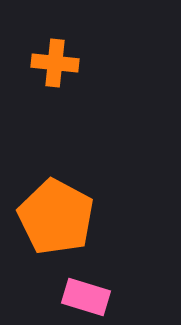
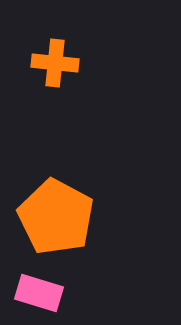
pink rectangle: moved 47 px left, 4 px up
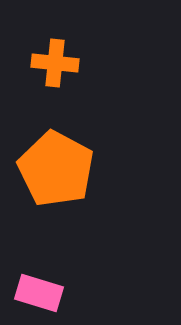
orange pentagon: moved 48 px up
